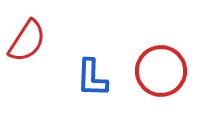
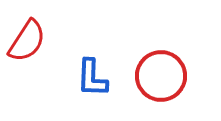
red circle: moved 5 px down
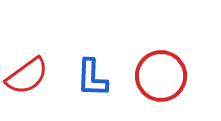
red semicircle: moved 35 px down; rotated 21 degrees clockwise
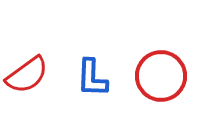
red semicircle: moved 1 px up
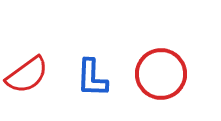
red circle: moved 2 px up
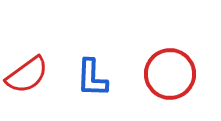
red circle: moved 9 px right
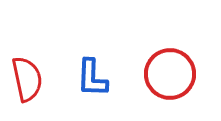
red semicircle: moved 4 px down; rotated 66 degrees counterclockwise
